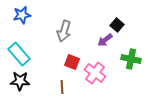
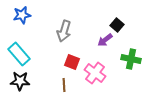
brown line: moved 2 px right, 2 px up
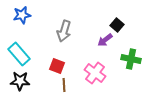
red square: moved 15 px left, 4 px down
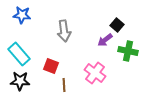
blue star: rotated 18 degrees clockwise
gray arrow: rotated 25 degrees counterclockwise
green cross: moved 3 px left, 8 px up
red square: moved 6 px left
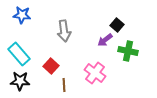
red square: rotated 21 degrees clockwise
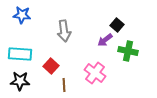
cyan rectangle: moved 1 px right; rotated 45 degrees counterclockwise
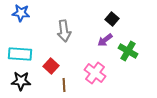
blue star: moved 1 px left, 2 px up
black square: moved 5 px left, 6 px up
green cross: rotated 18 degrees clockwise
black star: moved 1 px right
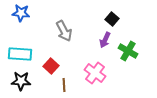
gray arrow: rotated 20 degrees counterclockwise
purple arrow: rotated 28 degrees counterclockwise
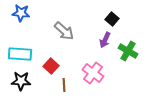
gray arrow: rotated 20 degrees counterclockwise
pink cross: moved 2 px left
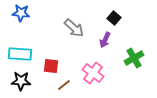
black square: moved 2 px right, 1 px up
gray arrow: moved 10 px right, 3 px up
green cross: moved 6 px right, 7 px down; rotated 30 degrees clockwise
red square: rotated 35 degrees counterclockwise
brown line: rotated 56 degrees clockwise
